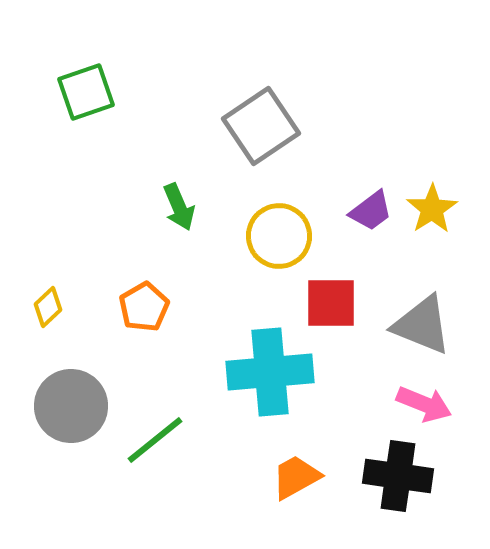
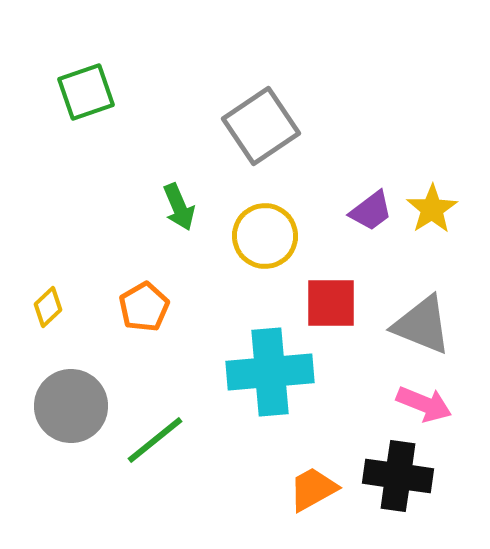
yellow circle: moved 14 px left
orange trapezoid: moved 17 px right, 12 px down
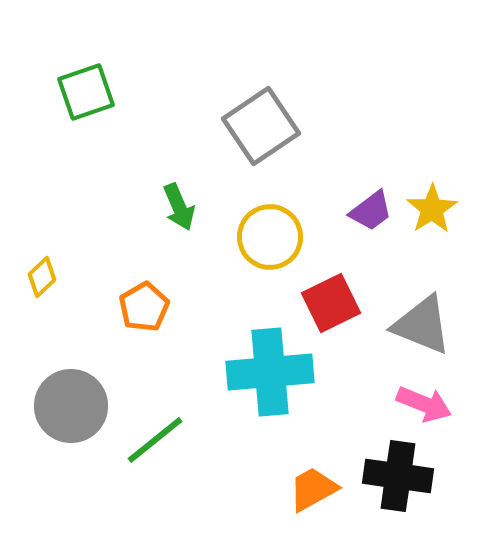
yellow circle: moved 5 px right, 1 px down
red square: rotated 26 degrees counterclockwise
yellow diamond: moved 6 px left, 30 px up
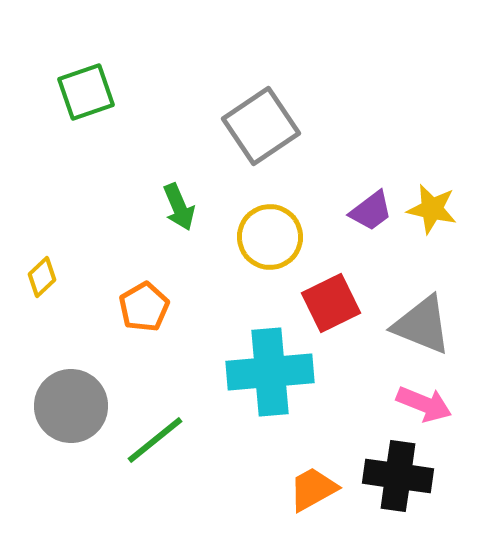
yellow star: rotated 27 degrees counterclockwise
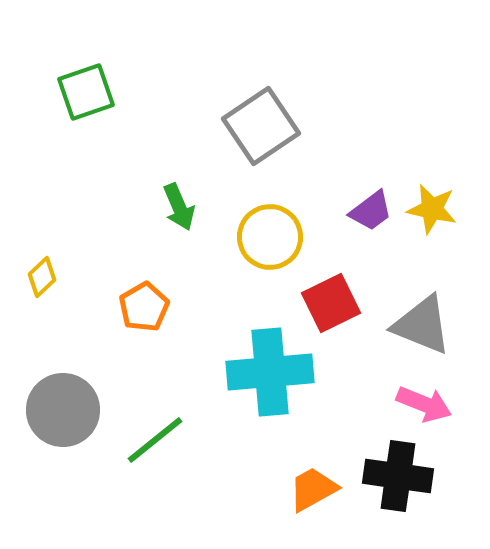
gray circle: moved 8 px left, 4 px down
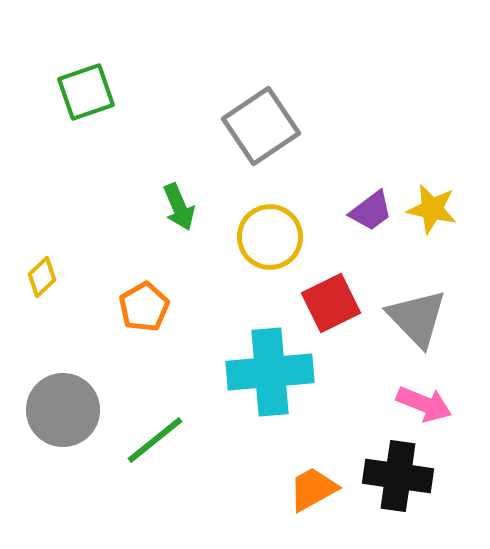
gray triangle: moved 5 px left, 7 px up; rotated 24 degrees clockwise
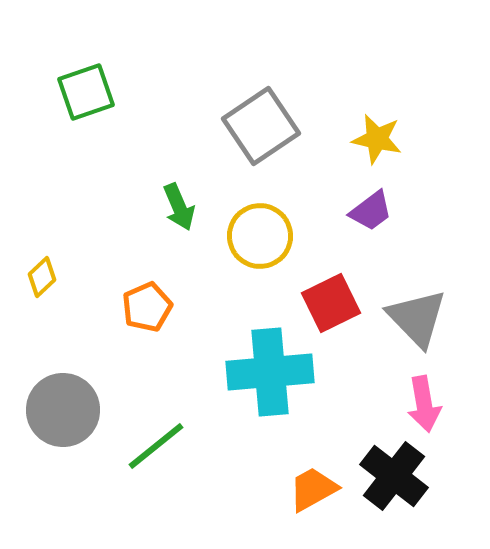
yellow star: moved 55 px left, 70 px up
yellow circle: moved 10 px left, 1 px up
orange pentagon: moved 3 px right; rotated 6 degrees clockwise
pink arrow: rotated 58 degrees clockwise
green line: moved 1 px right, 6 px down
black cross: moved 4 px left; rotated 30 degrees clockwise
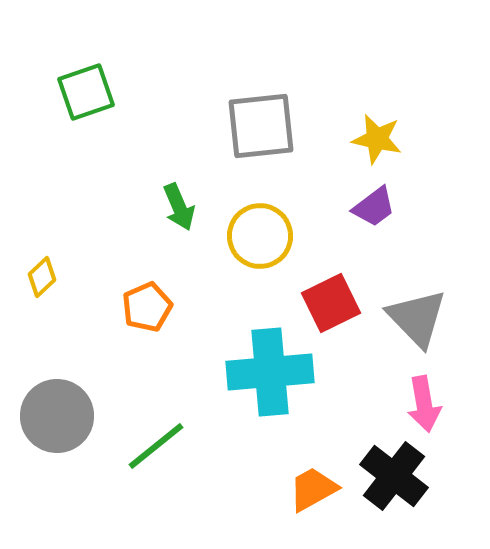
gray square: rotated 28 degrees clockwise
purple trapezoid: moved 3 px right, 4 px up
gray circle: moved 6 px left, 6 px down
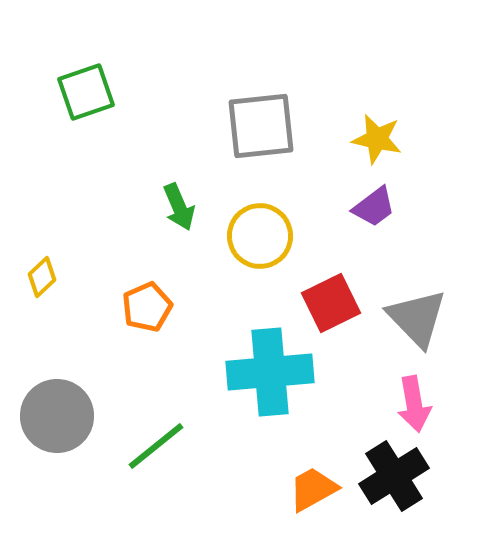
pink arrow: moved 10 px left
black cross: rotated 20 degrees clockwise
